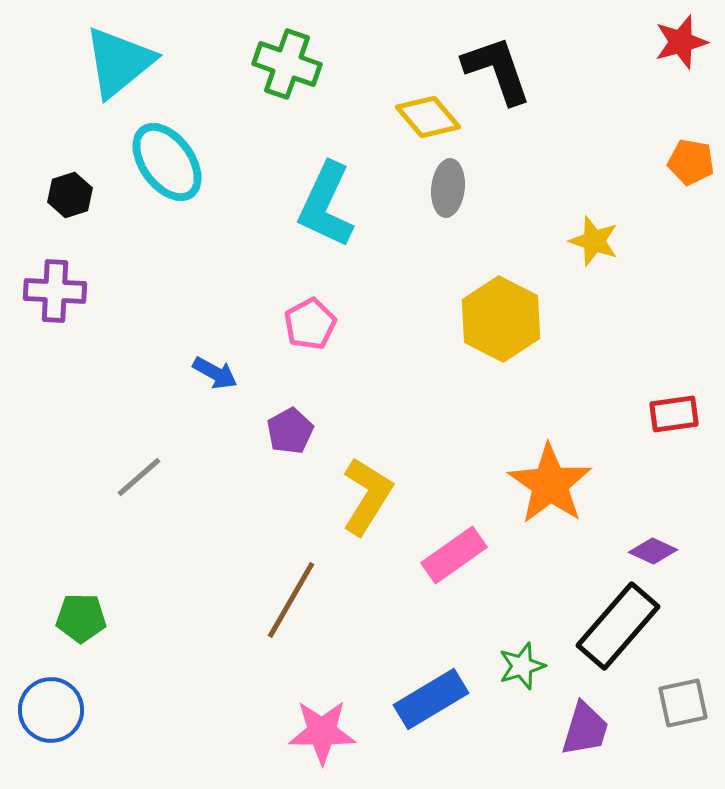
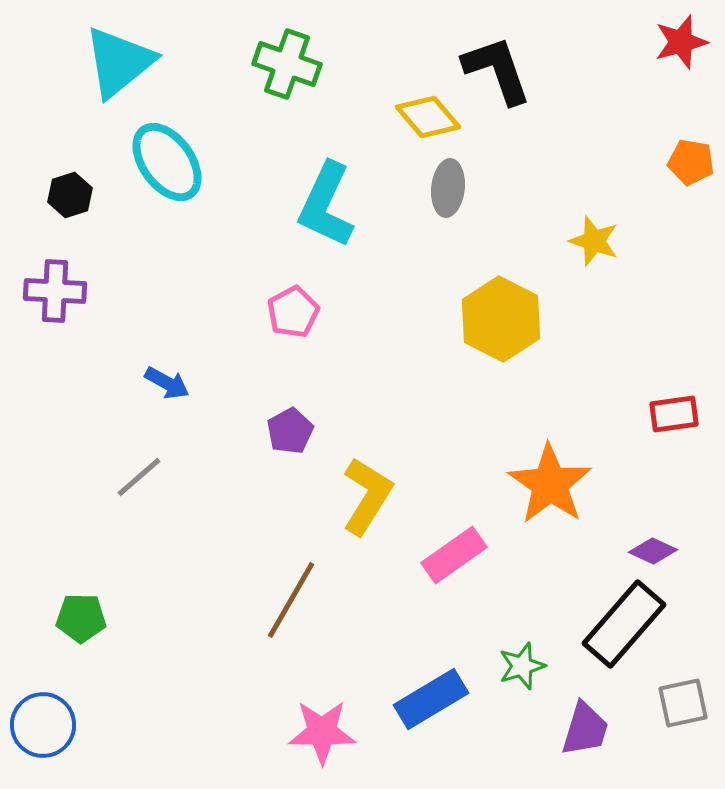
pink pentagon: moved 17 px left, 12 px up
blue arrow: moved 48 px left, 10 px down
black rectangle: moved 6 px right, 2 px up
blue circle: moved 8 px left, 15 px down
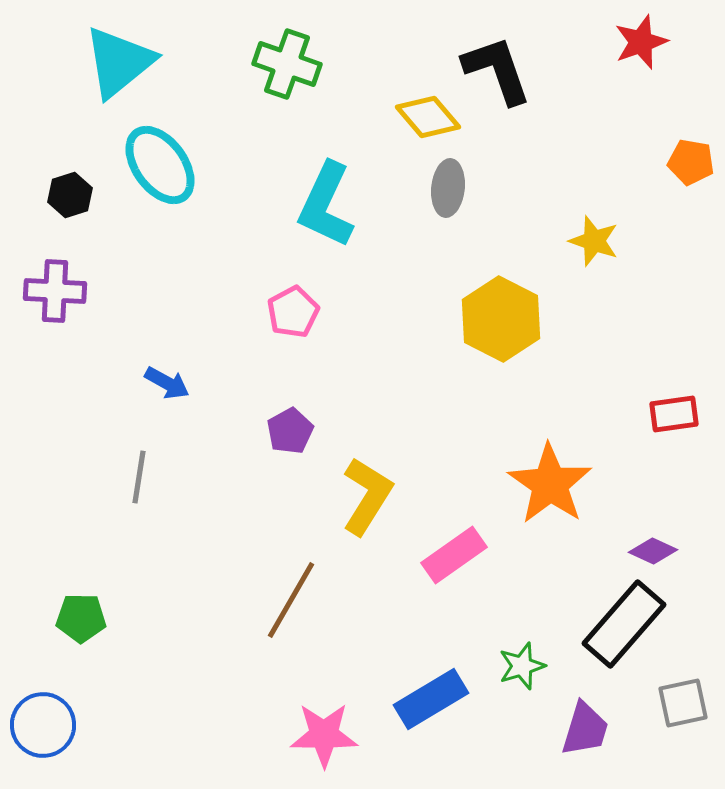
red star: moved 40 px left; rotated 4 degrees counterclockwise
cyan ellipse: moved 7 px left, 3 px down
gray line: rotated 40 degrees counterclockwise
pink star: moved 2 px right, 3 px down
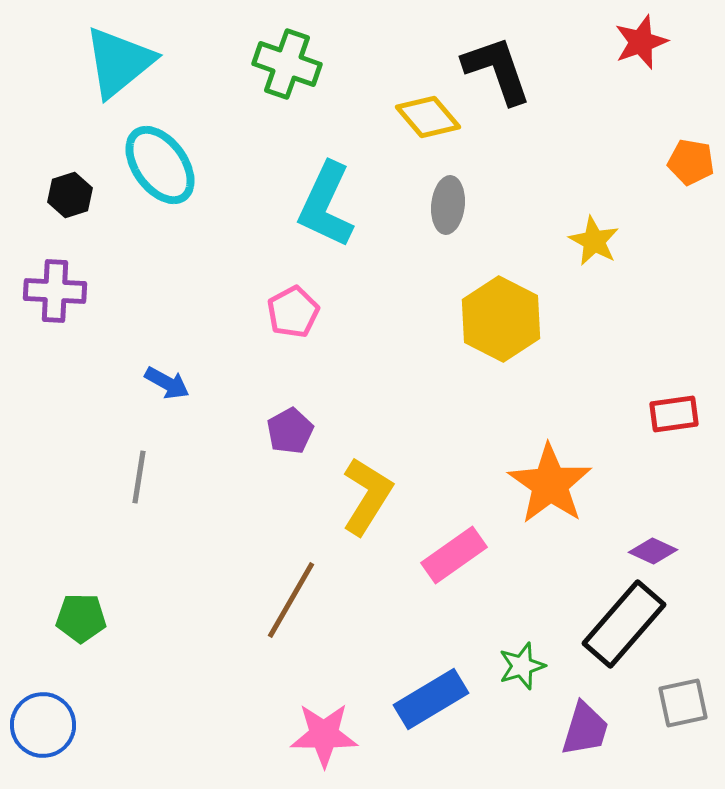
gray ellipse: moved 17 px down
yellow star: rotated 9 degrees clockwise
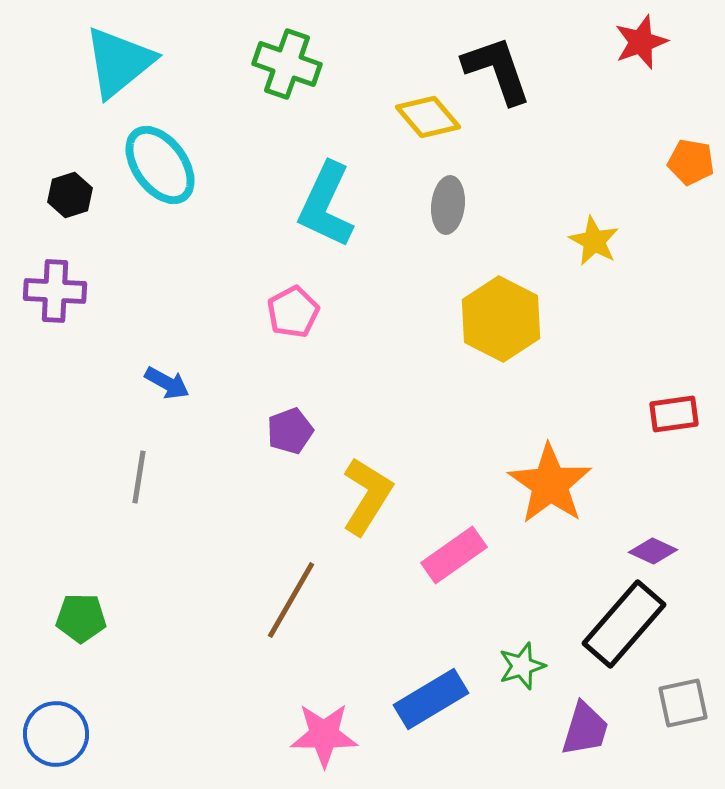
purple pentagon: rotated 9 degrees clockwise
blue circle: moved 13 px right, 9 px down
